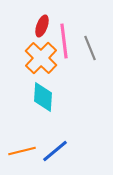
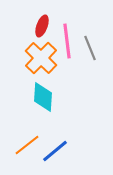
pink line: moved 3 px right
orange line: moved 5 px right, 6 px up; rotated 24 degrees counterclockwise
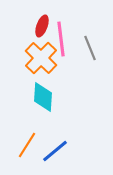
pink line: moved 6 px left, 2 px up
orange line: rotated 20 degrees counterclockwise
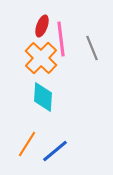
gray line: moved 2 px right
orange line: moved 1 px up
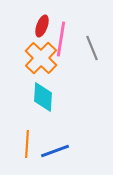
pink line: rotated 16 degrees clockwise
orange line: rotated 28 degrees counterclockwise
blue line: rotated 20 degrees clockwise
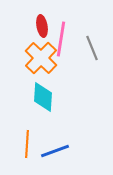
red ellipse: rotated 30 degrees counterclockwise
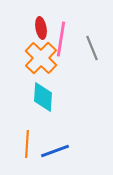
red ellipse: moved 1 px left, 2 px down
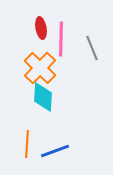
pink line: rotated 8 degrees counterclockwise
orange cross: moved 1 px left, 10 px down
